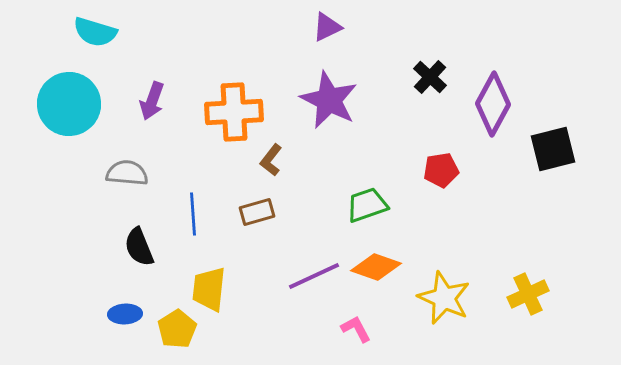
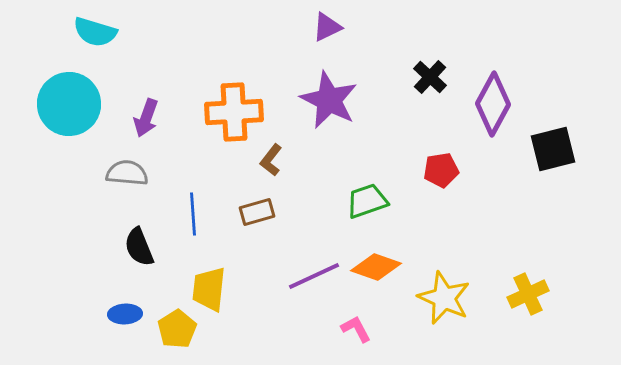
purple arrow: moved 6 px left, 17 px down
green trapezoid: moved 4 px up
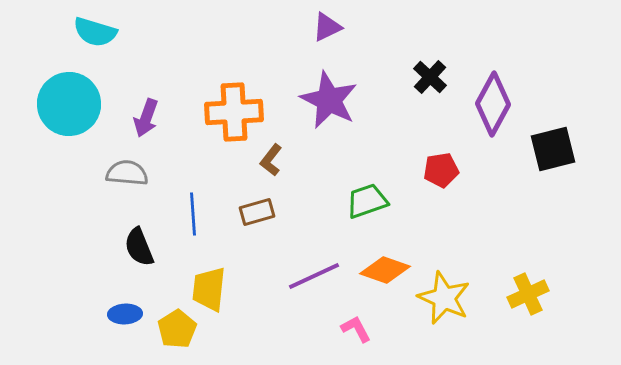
orange diamond: moved 9 px right, 3 px down
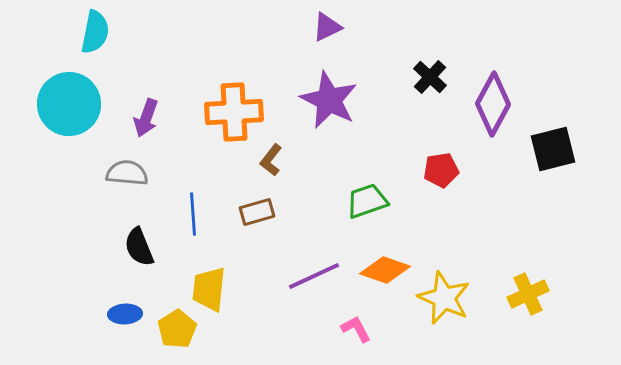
cyan semicircle: rotated 96 degrees counterclockwise
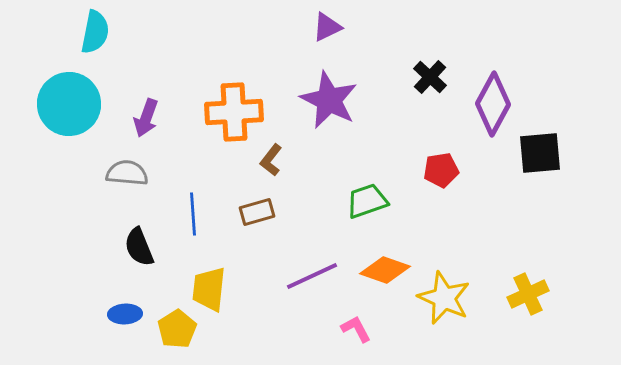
black square: moved 13 px left, 4 px down; rotated 9 degrees clockwise
purple line: moved 2 px left
